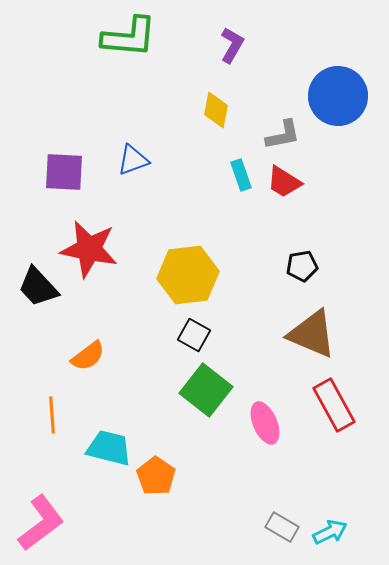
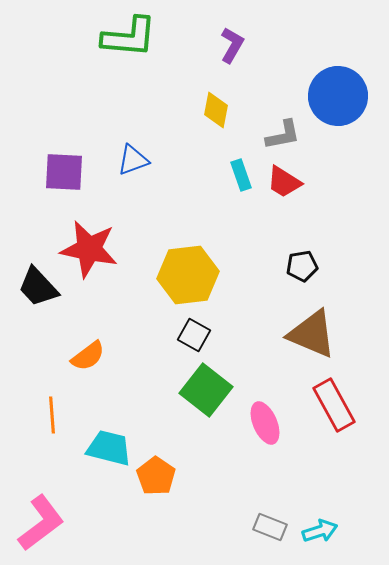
gray rectangle: moved 12 px left; rotated 8 degrees counterclockwise
cyan arrow: moved 10 px left, 1 px up; rotated 8 degrees clockwise
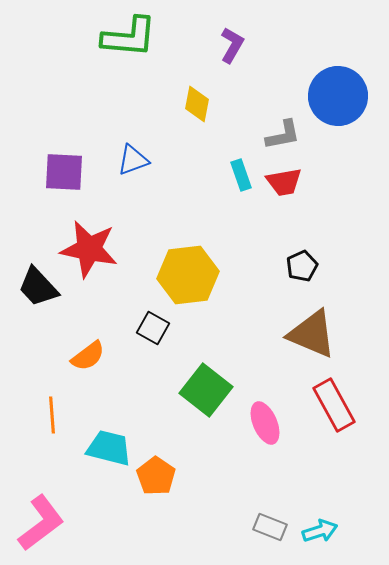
yellow diamond: moved 19 px left, 6 px up
red trapezoid: rotated 42 degrees counterclockwise
black pentagon: rotated 16 degrees counterclockwise
black square: moved 41 px left, 7 px up
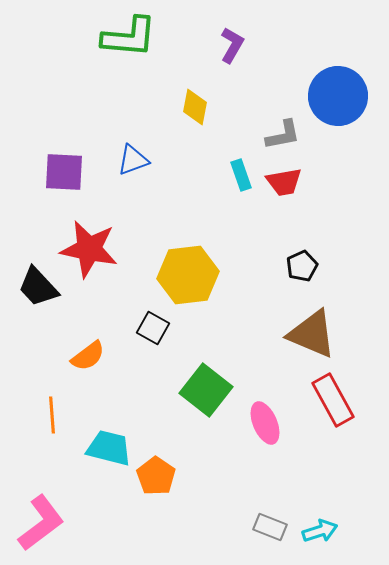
yellow diamond: moved 2 px left, 3 px down
red rectangle: moved 1 px left, 5 px up
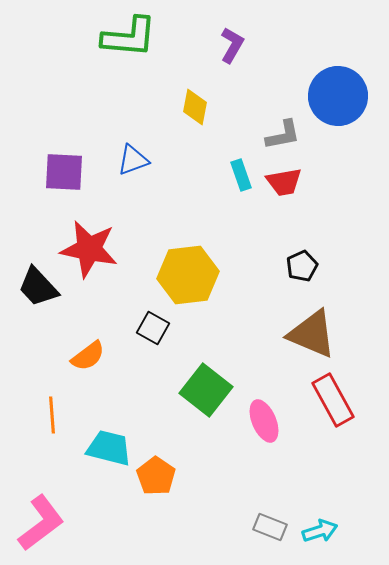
pink ellipse: moved 1 px left, 2 px up
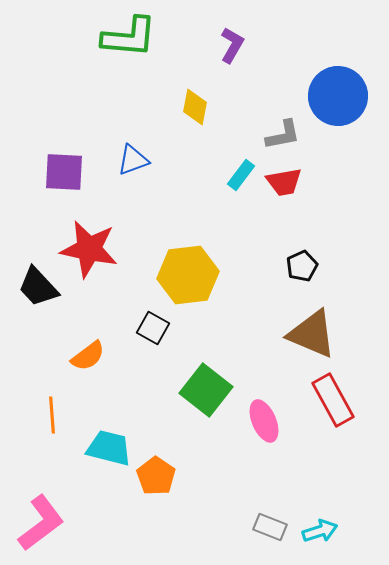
cyan rectangle: rotated 56 degrees clockwise
